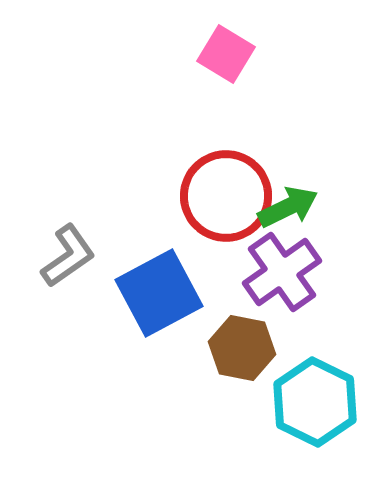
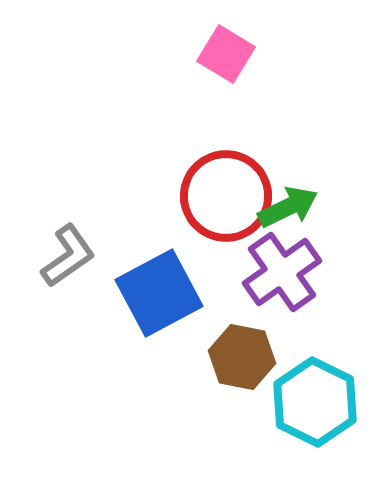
brown hexagon: moved 9 px down
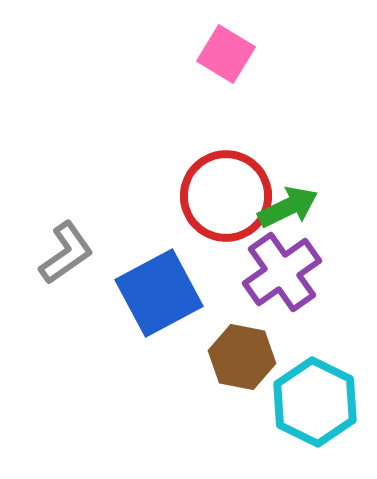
gray L-shape: moved 2 px left, 3 px up
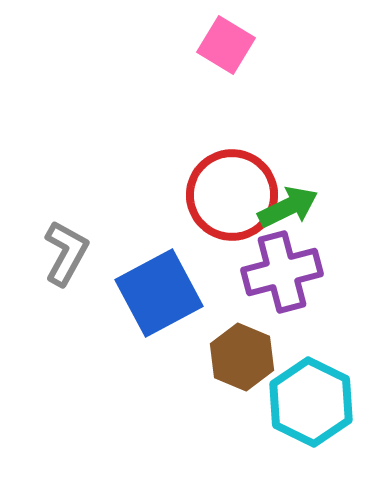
pink square: moved 9 px up
red circle: moved 6 px right, 1 px up
gray L-shape: rotated 26 degrees counterclockwise
purple cross: rotated 20 degrees clockwise
brown hexagon: rotated 12 degrees clockwise
cyan hexagon: moved 4 px left
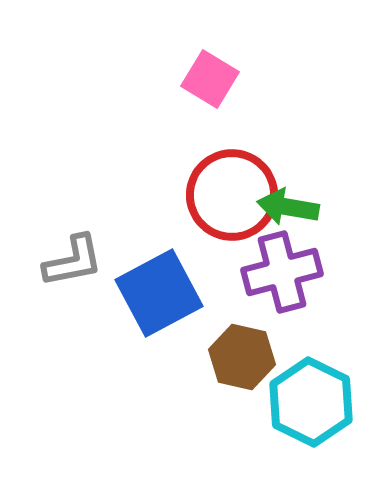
pink square: moved 16 px left, 34 px down
green arrow: rotated 144 degrees counterclockwise
gray L-shape: moved 7 px right, 8 px down; rotated 50 degrees clockwise
brown hexagon: rotated 10 degrees counterclockwise
